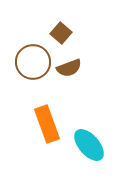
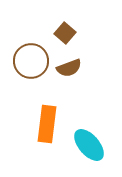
brown square: moved 4 px right
brown circle: moved 2 px left, 1 px up
orange rectangle: rotated 27 degrees clockwise
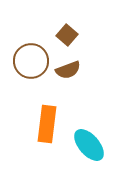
brown square: moved 2 px right, 2 px down
brown semicircle: moved 1 px left, 2 px down
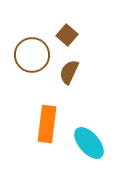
brown circle: moved 1 px right, 6 px up
brown semicircle: moved 1 px right, 2 px down; rotated 135 degrees clockwise
cyan ellipse: moved 2 px up
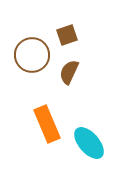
brown square: rotated 30 degrees clockwise
orange rectangle: rotated 30 degrees counterclockwise
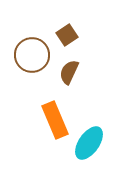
brown square: rotated 15 degrees counterclockwise
orange rectangle: moved 8 px right, 4 px up
cyan ellipse: rotated 76 degrees clockwise
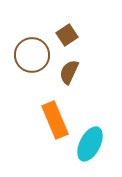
cyan ellipse: moved 1 px right, 1 px down; rotated 8 degrees counterclockwise
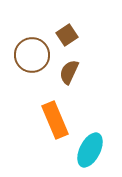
cyan ellipse: moved 6 px down
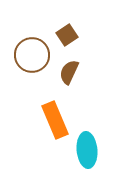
cyan ellipse: moved 3 px left; rotated 32 degrees counterclockwise
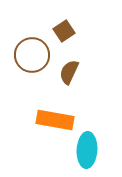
brown square: moved 3 px left, 4 px up
orange rectangle: rotated 57 degrees counterclockwise
cyan ellipse: rotated 8 degrees clockwise
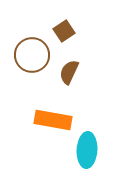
orange rectangle: moved 2 px left
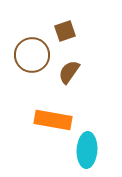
brown square: moved 1 px right; rotated 15 degrees clockwise
brown semicircle: rotated 10 degrees clockwise
